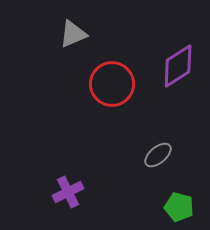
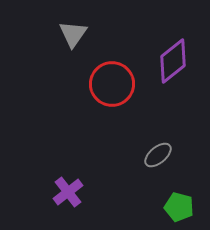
gray triangle: rotated 32 degrees counterclockwise
purple diamond: moved 5 px left, 5 px up; rotated 6 degrees counterclockwise
purple cross: rotated 12 degrees counterclockwise
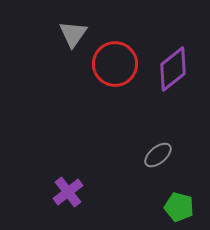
purple diamond: moved 8 px down
red circle: moved 3 px right, 20 px up
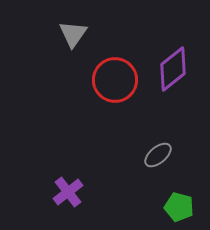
red circle: moved 16 px down
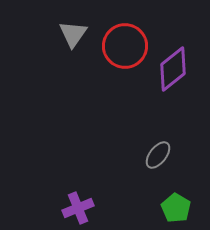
red circle: moved 10 px right, 34 px up
gray ellipse: rotated 12 degrees counterclockwise
purple cross: moved 10 px right, 16 px down; rotated 16 degrees clockwise
green pentagon: moved 3 px left, 1 px down; rotated 16 degrees clockwise
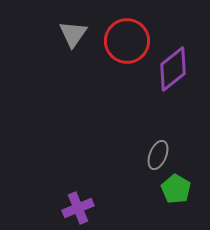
red circle: moved 2 px right, 5 px up
gray ellipse: rotated 16 degrees counterclockwise
green pentagon: moved 19 px up
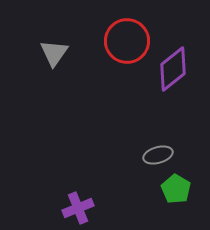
gray triangle: moved 19 px left, 19 px down
gray ellipse: rotated 52 degrees clockwise
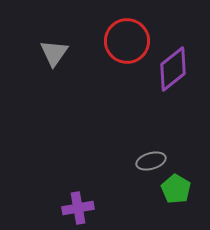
gray ellipse: moved 7 px left, 6 px down
purple cross: rotated 12 degrees clockwise
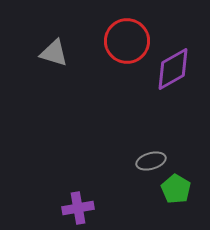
gray triangle: rotated 48 degrees counterclockwise
purple diamond: rotated 9 degrees clockwise
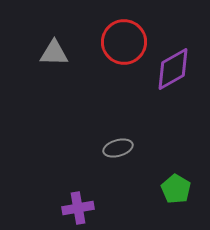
red circle: moved 3 px left, 1 px down
gray triangle: rotated 16 degrees counterclockwise
gray ellipse: moved 33 px left, 13 px up
